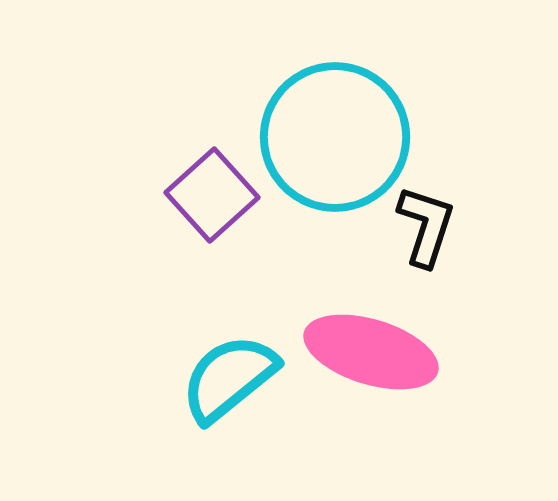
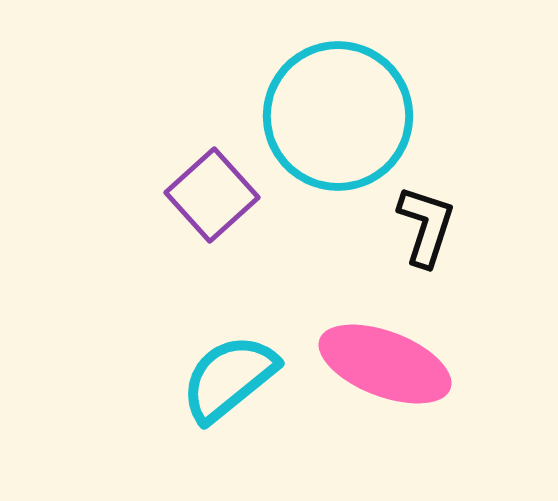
cyan circle: moved 3 px right, 21 px up
pink ellipse: moved 14 px right, 12 px down; rotated 4 degrees clockwise
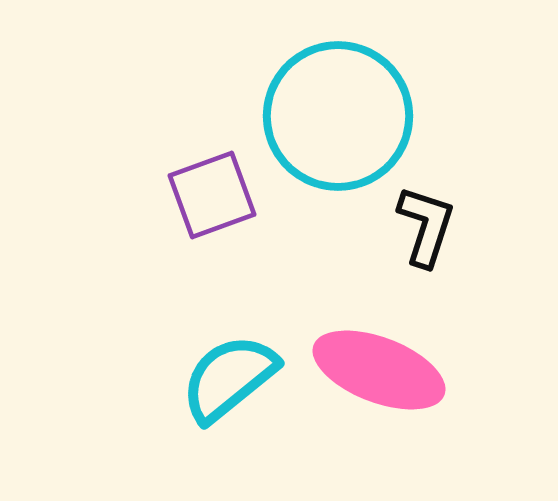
purple square: rotated 22 degrees clockwise
pink ellipse: moved 6 px left, 6 px down
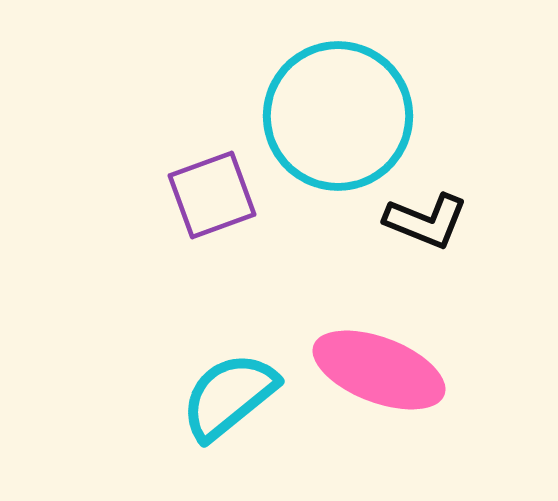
black L-shape: moved 5 px up; rotated 94 degrees clockwise
cyan semicircle: moved 18 px down
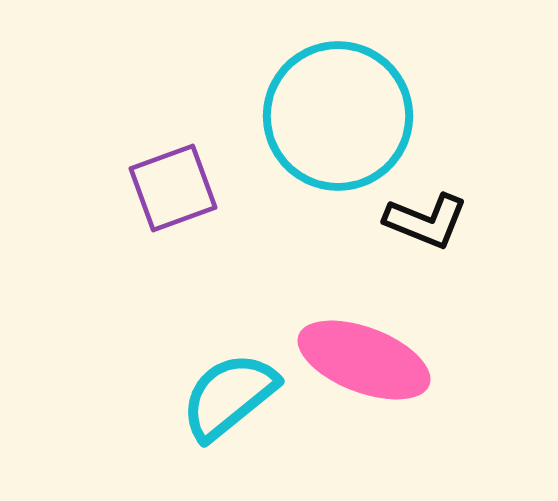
purple square: moved 39 px left, 7 px up
pink ellipse: moved 15 px left, 10 px up
